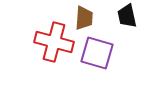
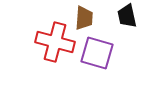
red cross: moved 1 px right
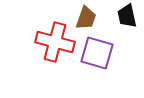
brown trapezoid: moved 2 px right; rotated 15 degrees clockwise
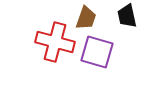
purple square: moved 1 px up
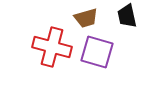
brown trapezoid: rotated 55 degrees clockwise
red cross: moved 3 px left, 5 px down
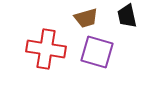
red cross: moved 6 px left, 2 px down; rotated 6 degrees counterclockwise
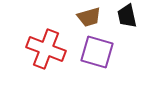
brown trapezoid: moved 3 px right, 1 px up
red cross: rotated 12 degrees clockwise
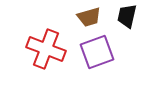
black trapezoid: rotated 25 degrees clockwise
purple square: rotated 36 degrees counterclockwise
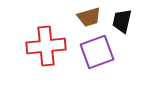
black trapezoid: moved 5 px left, 5 px down
red cross: moved 3 px up; rotated 27 degrees counterclockwise
